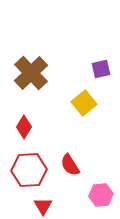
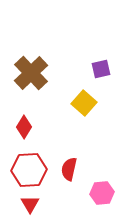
yellow square: rotated 10 degrees counterclockwise
red semicircle: moved 1 px left, 4 px down; rotated 45 degrees clockwise
pink hexagon: moved 1 px right, 2 px up
red triangle: moved 13 px left, 2 px up
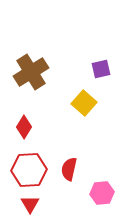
brown cross: moved 1 px up; rotated 12 degrees clockwise
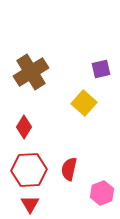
pink hexagon: rotated 15 degrees counterclockwise
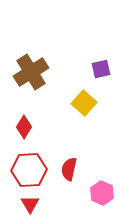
pink hexagon: rotated 15 degrees counterclockwise
